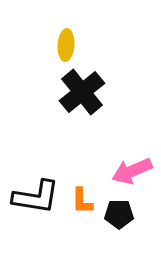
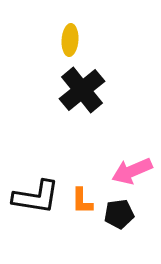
yellow ellipse: moved 4 px right, 5 px up
black cross: moved 2 px up
black pentagon: rotated 8 degrees counterclockwise
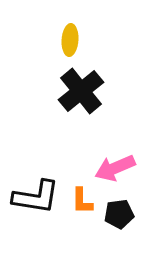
black cross: moved 1 px left, 1 px down
pink arrow: moved 17 px left, 3 px up
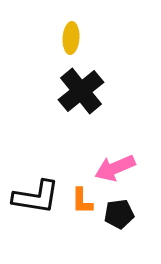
yellow ellipse: moved 1 px right, 2 px up
